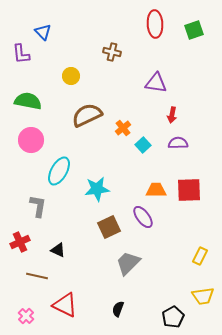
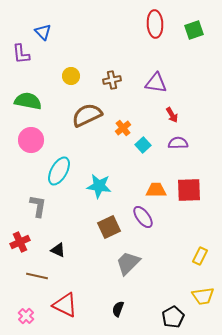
brown cross: moved 28 px down; rotated 24 degrees counterclockwise
red arrow: rotated 42 degrees counterclockwise
cyan star: moved 2 px right, 3 px up; rotated 15 degrees clockwise
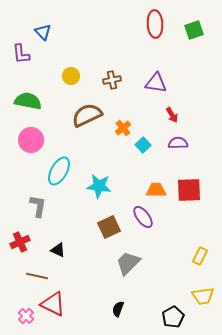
red triangle: moved 12 px left, 1 px up
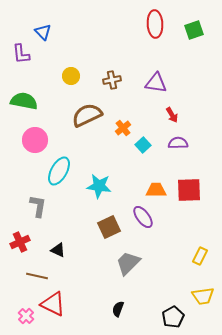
green semicircle: moved 4 px left
pink circle: moved 4 px right
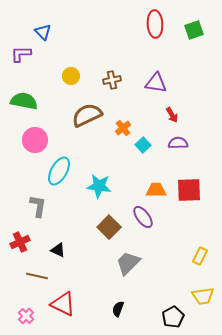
purple L-shape: rotated 95 degrees clockwise
brown square: rotated 20 degrees counterclockwise
red triangle: moved 10 px right
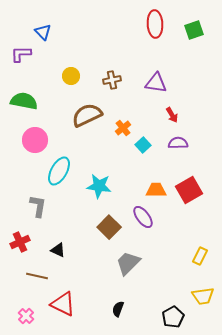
red square: rotated 28 degrees counterclockwise
